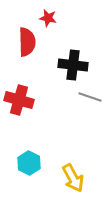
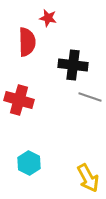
yellow arrow: moved 15 px right
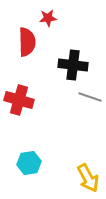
red star: rotated 18 degrees counterclockwise
cyan hexagon: rotated 25 degrees clockwise
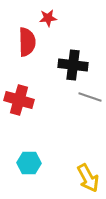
cyan hexagon: rotated 10 degrees clockwise
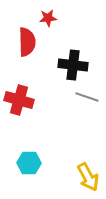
gray line: moved 3 px left
yellow arrow: moved 1 px up
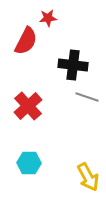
red semicircle: moved 1 px left, 1 px up; rotated 28 degrees clockwise
red cross: moved 9 px right, 6 px down; rotated 32 degrees clockwise
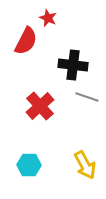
red star: rotated 30 degrees clockwise
red cross: moved 12 px right
cyan hexagon: moved 2 px down
yellow arrow: moved 3 px left, 12 px up
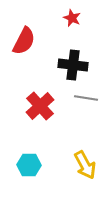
red star: moved 24 px right
red semicircle: moved 2 px left
gray line: moved 1 px left, 1 px down; rotated 10 degrees counterclockwise
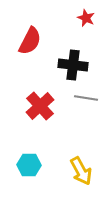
red star: moved 14 px right
red semicircle: moved 6 px right
yellow arrow: moved 4 px left, 6 px down
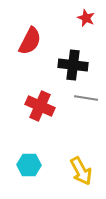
red cross: rotated 24 degrees counterclockwise
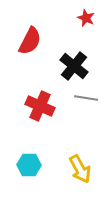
black cross: moved 1 px right, 1 px down; rotated 32 degrees clockwise
yellow arrow: moved 1 px left, 2 px up
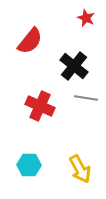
red semicircle: rotated 12 degrees clockwise
